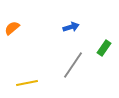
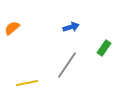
gray line: moved 6 px left
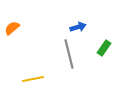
blue arrow: moved 7 px right
gray line: moved 2 px right, 11 px up; rotated 48 degrees counterclockwise
yellow line: moved 6 px right, 4 px up
